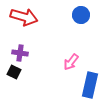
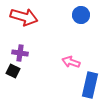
pink arrow: rotated 72 degrees clockwise
black square: moved 1 px left, 1 px up
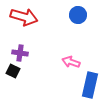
blue circle: moved 3 px left
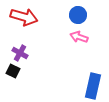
purple cross: rotated 21 degrees clockwise
pink arrow: moved 8 px right, 25 px up
blue rectangle: moved 3 px right, 1 px down
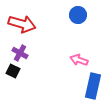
red arrow: moved 2 px left, 7 px down
pink arrow: moved 23 px down
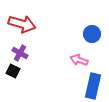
blue circle: moved 14 px right, 19 px down
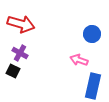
red arrow: moved 1 px left
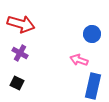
black square: moved 4 px right, 12 px down
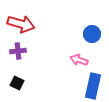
purple cross: moved 2 px left, 2 px up; rotated 35 degrees counterclockwise
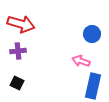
pink arrow: moved 2 px right, 1 px down
